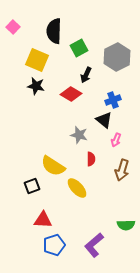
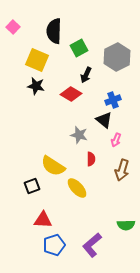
purple L-shape: moved 2 px left
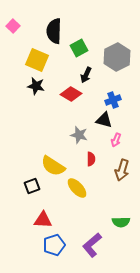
pink square: moved 1 px up
black triangle: rotated 24 degrees counterclockwise
green semicircle: moved 5 px left, 3 px up
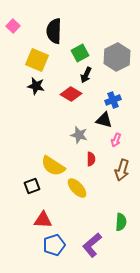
green square: moved 1 px right, 5 px down
green semicircle: rotated 84 degrees counterclockwise
